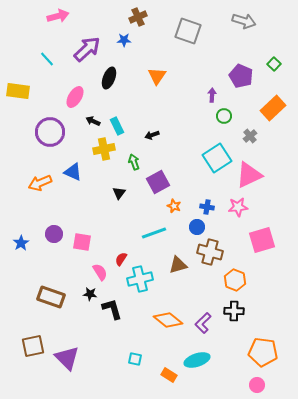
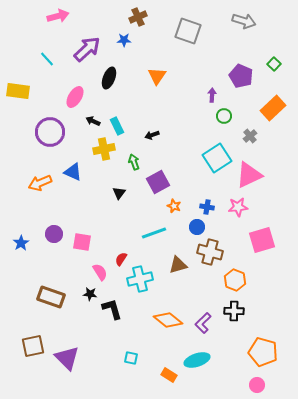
orange pentagon at (263, 352): rotated 8 degrees clockwise
cyan square at (135, 359): moved 4 px left, 1 px up
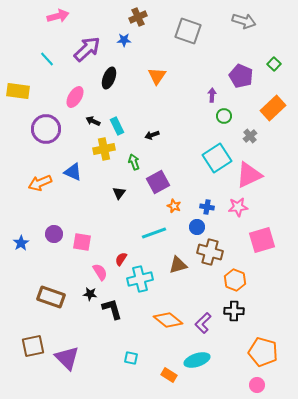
purple circle at (50, 132): moved 4 px left, 3 px up
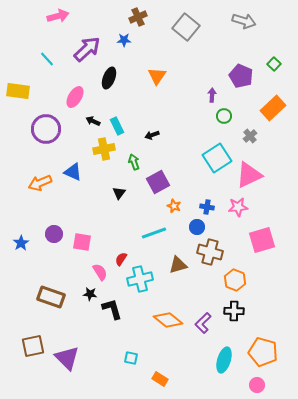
gray square at (188, 31): moved 2 px left, 4 px up; rotated 20 degrees clockwise
cyan ellipse at (197, 360): moved 27 px right; rotated 55 degrees counterclockwise
orange rectangle at (169, 375): moved 9 px left, 4 px down
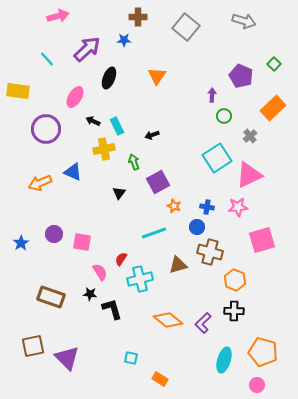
brown cross at (138, 17): rotated 24 degrees clockwise
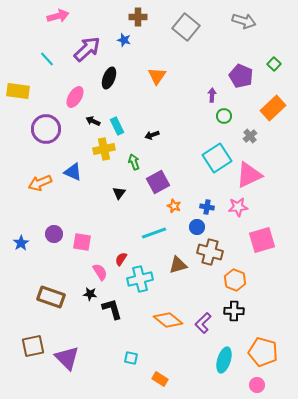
blue star at (124, 40): rotated 16 degrees clockwise
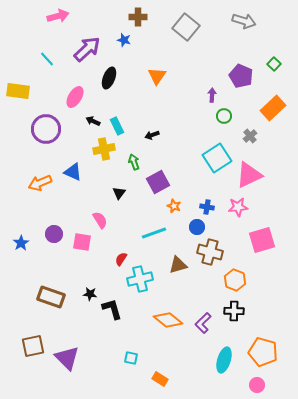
pink semicircle at (100, 272): moved 52 px up
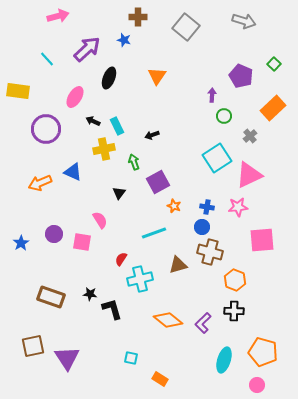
blue circle at (197, 227): moved 5 px right
pink square at (262, 240): rotated 12 degrees clockwise
purple triangle at (67, 358): rotated 12 degrees clockwise
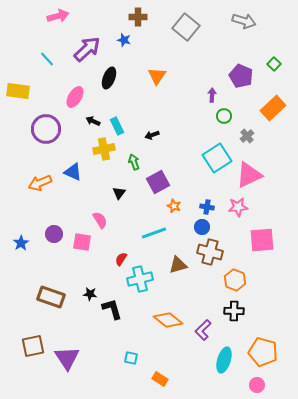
gray cross at (250, 136): moved 3 px left
purple L-shape at (203, 323): moved 7 px down
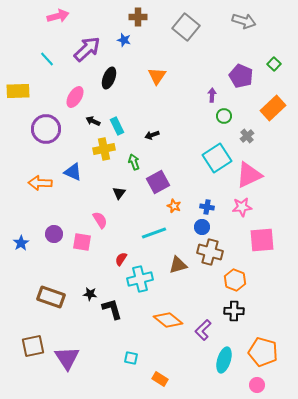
yellow rectangle at (18, 91): rotated 10 degrees counterclockwise
orange arrow at (40, 183): rotated 25 degrees clockwise
pink star at (238, 207): moved 4 px right
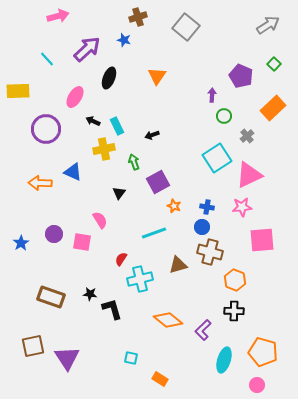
brown cross at (138, 17): rotated 18 degrees counterclockwise
gray arrow at (244, 21): moved 24 px right, 4 px down; rotated 50 degrees counterclockwise
